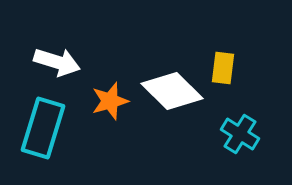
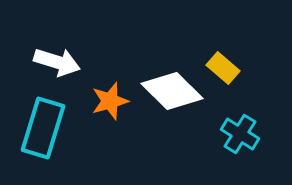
yellow rectangle: rotated 56 degrees counterclockwise
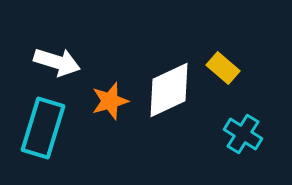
white diamond: moved 3 px left, 1 px up; rotated 70 degrees counterclockwise
cyan cross: moved 3 px right
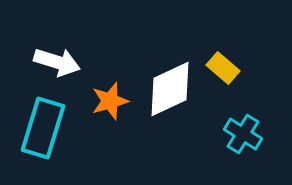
white diamond: moved 1 px right, 1 px up
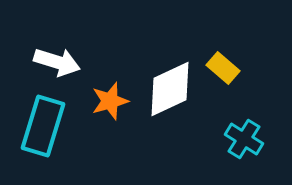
cyan rectangle: moved 2 px up
cyan cross: moved 1 px right, 5 px down
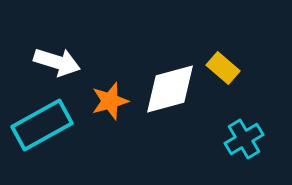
white diamond: rotated 10 degrees clockwise
cyan rectangle: moved 1 px left, 1 px up; rotated 44 degrees clockwise
cyan cross: rotated 27 degrees clockwise
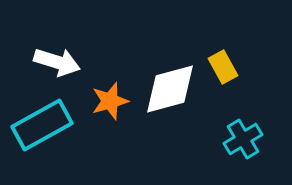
yellow rectangle: moved 1 px up; rotated 20 degrees clockwise
cyan cross: moved 1 px left
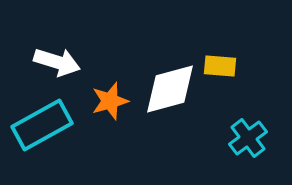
yellow rectangle: moved 3 px left, 1 px up; rotated 56 degrees counterclockwise
cyan cross: moved 5 px right, 1 px up; rotated 6 degrees counterclockwise
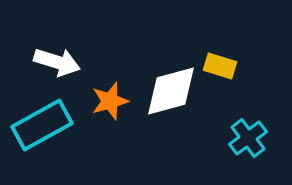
yellow rectangle: rotated 12 degrees clockwise
white diamond: moved 1 px right, 2 px down
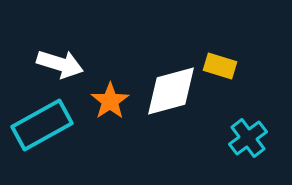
white arrow: moved 3 px right, 2 px down
orange star: rotated 18 degrees counterclockwise
